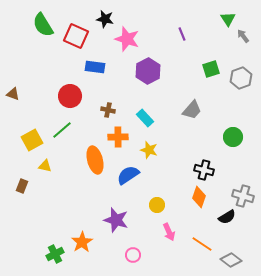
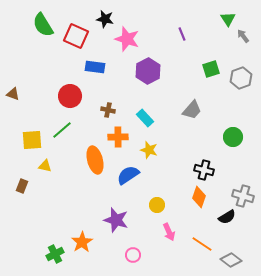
yellow square: rotated 25 degrees clockwise
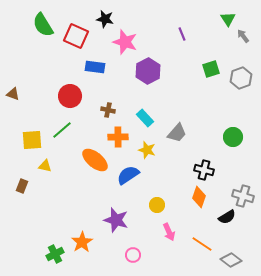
pink star: moved 2 px left, 3 px down
gray trapezoid: moved 15 px left, 23 px down
yellow star: moved 2 px left
orange ellipse: rotated 36 degrees counterclockwise
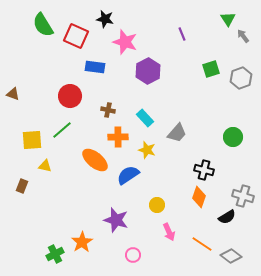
gray diamond: moved 4 px up
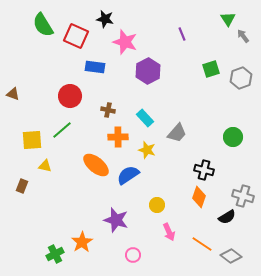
orange ellipse: moved 1 px right, 5 px down
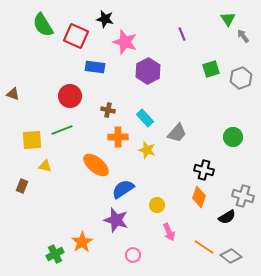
green line: rotated 20 degrees clockwise
blue semicircle: moved 5 px left, 14 px down
orange line: moved 2 px right, 3 px down
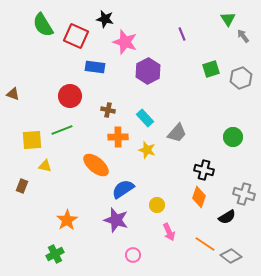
gray cross: moved 1 px right, 2 px up
orange star: moved 15 px left, 22 px up
orange line: moved 1 px right, 3 px up
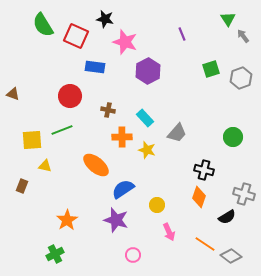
orange cross: moved 4 px right
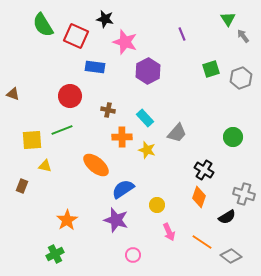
black cross: rotated 18 degrees clockwise
orange line: moved 3 px left, 2 px up
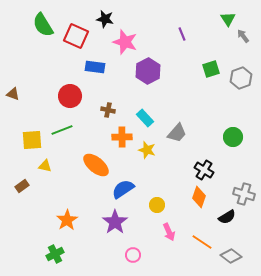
brown rectangle: rotated 32 degrees clockwise
purple star: moved 1 px left, 2 px down; rotated 20 degrees clockwise
